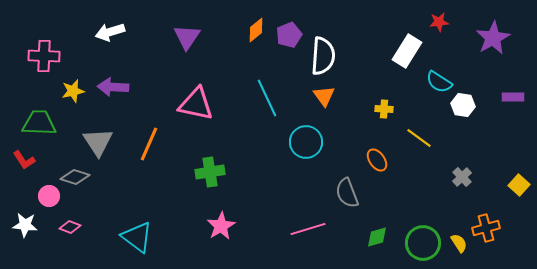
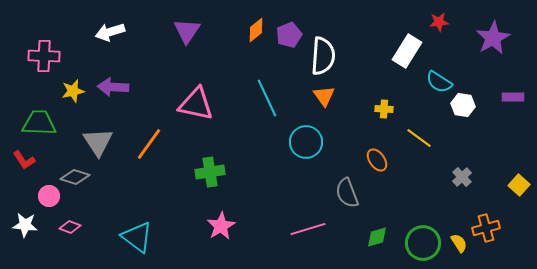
purple triangle: moved 6 px up
orange line: rotated 12 degrees clockwise
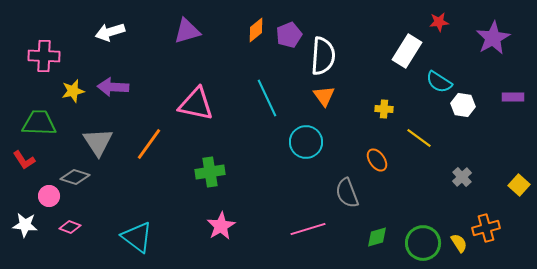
purple triangle: rotated 40 degrees clockwise
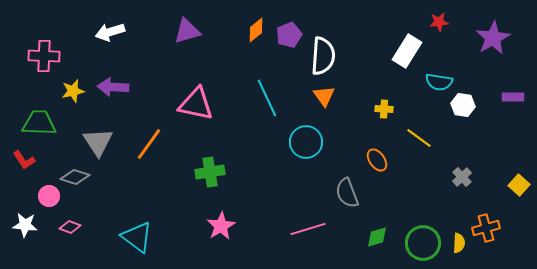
cyan semicircle: rotated 24 degrees counterclockwise
yellow semicircle: rotated 36 degrees clockwise
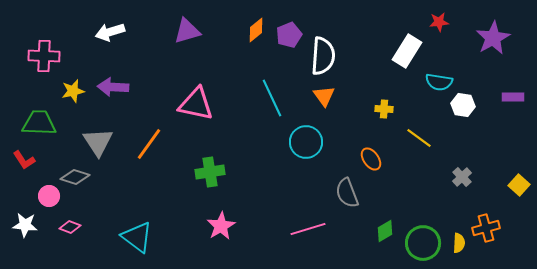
cyan line: moved 5 px right
orange ellipse: moved 6 px left, 1 px up
green diamond: moved 8 px right, 6 px up; rotated 15 degrees counterclockwise
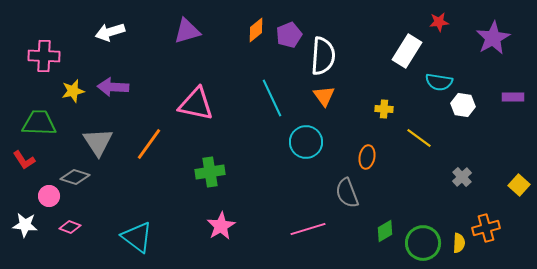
orange ellipse: moved 4 px left, 2 px up; rotated 45 degrees clockwise
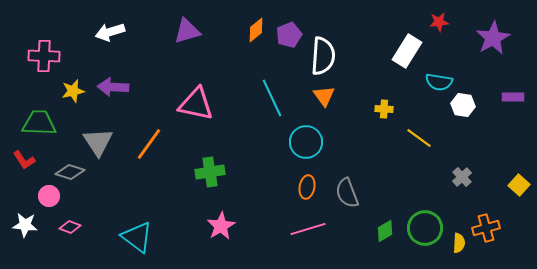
orange ellipse: moved 60 px left, 30 px down
gray diamond: moved 5 px left, 5 px up
green circle: moved 2 px right, 15 px up
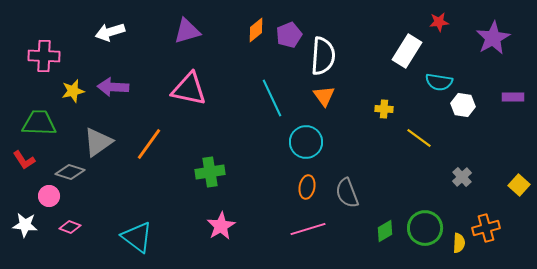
pink triangle: moved 7 px left, 15 px up
gray triangle: rotated 28 degrees clockwise
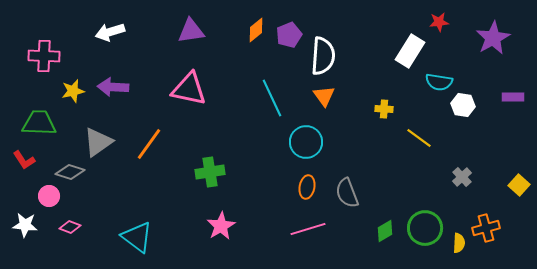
purple triangle: moved 4 px right; rotated 8 degrees clockwise
white rectangle: moved 3 px right
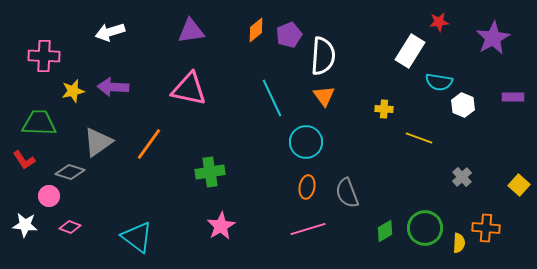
white hexagon: rotated 15 degrees clockwise
yellow line: rotated 16 degrees counterclockwise
orange cross: rotated 20 degrees clockwise
